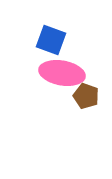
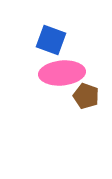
pink ellipse: rotated 15 degrees counterclockwise
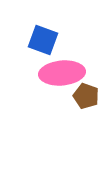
blue square: moved 8 px left
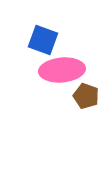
pink ellipse: moved 3 px up
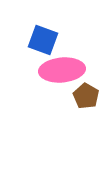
brown pentagon: rotated 10 degrees clockwise
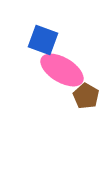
pink ellipse: rotated 36 degrees clockwise
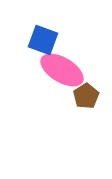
brown pentagon: rotated 10 degrees clockwise
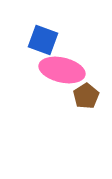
pink ellipse: rotated 18 degrees counterclockwise
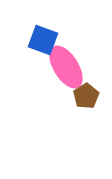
pink ellipse: moved 4 px right, 3 px up; rotated 45 degrees clockwise
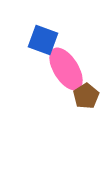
pink ellipse: moved 2 px down
